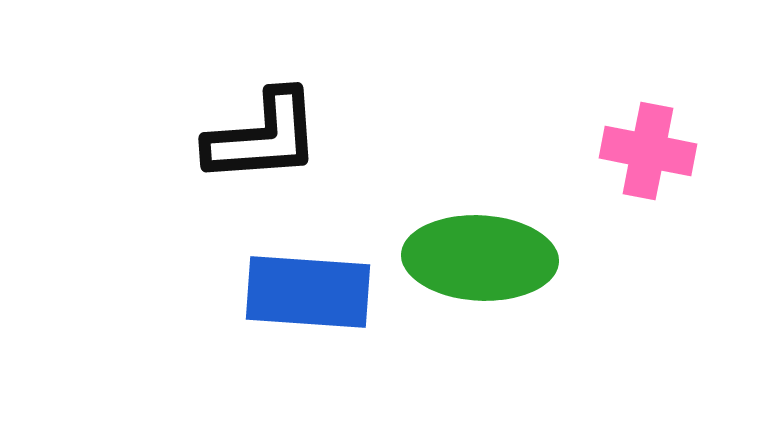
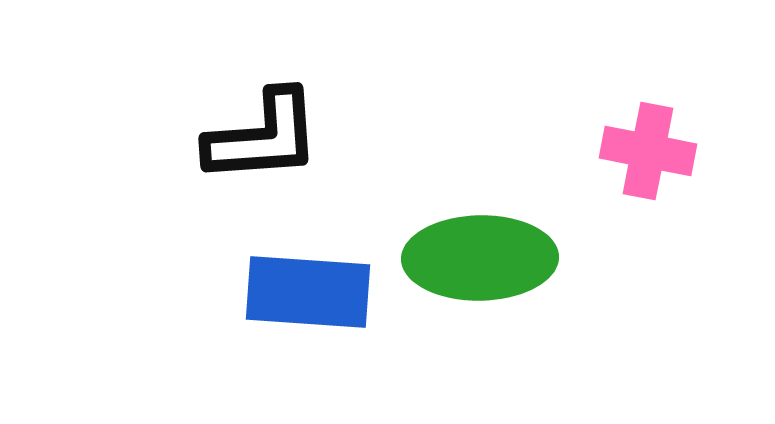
green ellipse: rotated 4 degrees counterclockwise
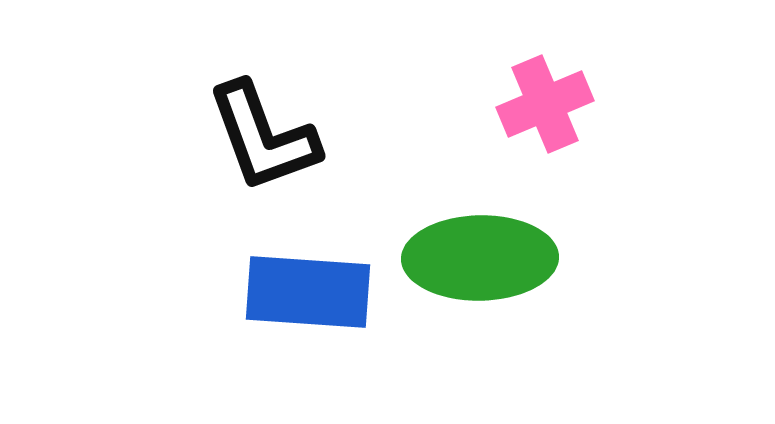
black L-shape: rotated 74 degrees clockwise
pink cross: moved 103 px left, 47 px up; rotated 34 degrees counterclockwise
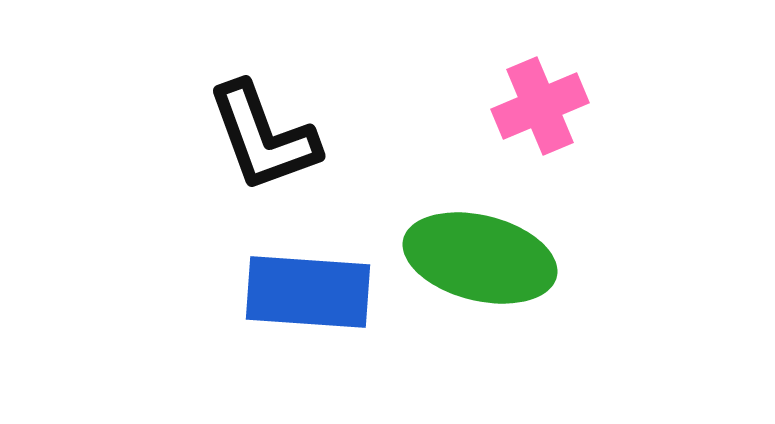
pink cross: moved 5 px left, 2 px down
green ellipse: rotated 15 degrees clockwise
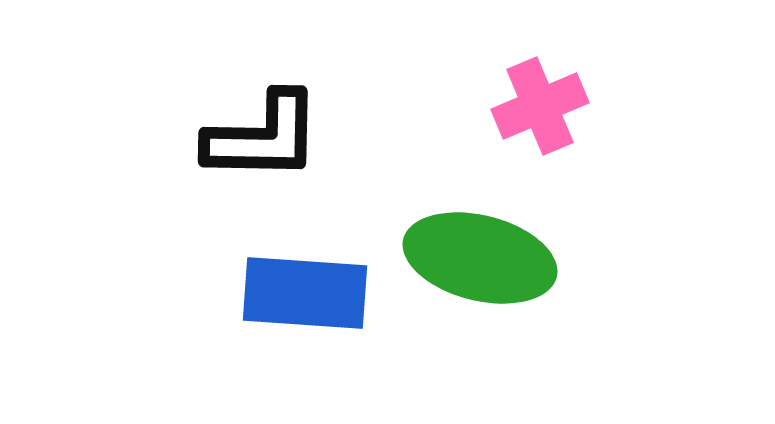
black L-shape: rotated 69 degrees counterclockwise
blue rectangle: moved 3 px left, 1 px down
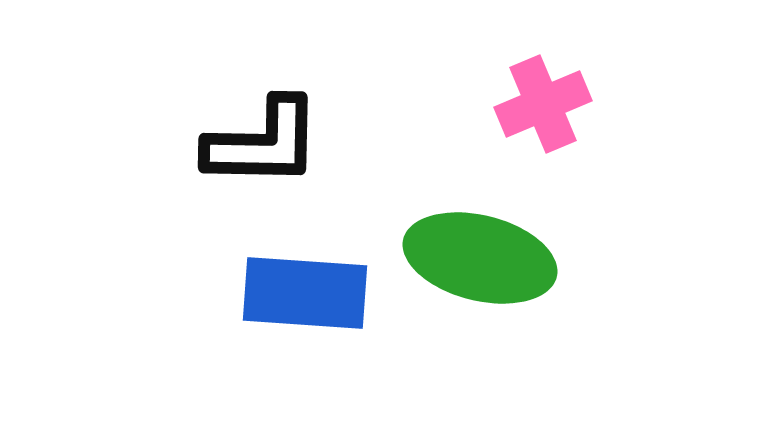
pink cross: moved 3 px right, 2 px up
black L-shape: moved 6 px down
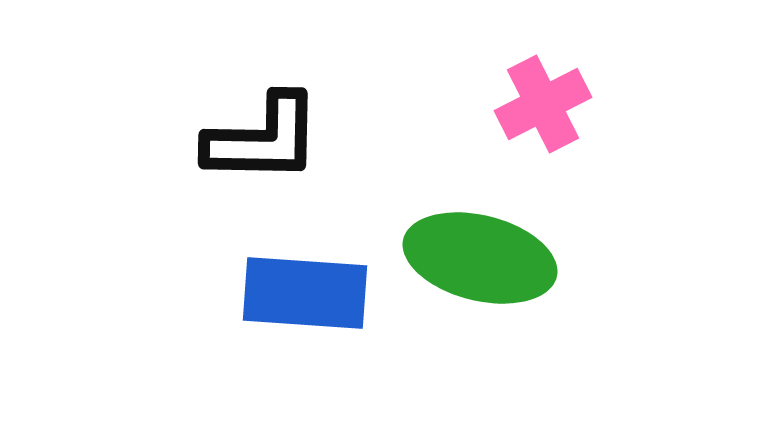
pink cross: rotated 4 degrees counterclockwise
black L-shape: moved 4 px up
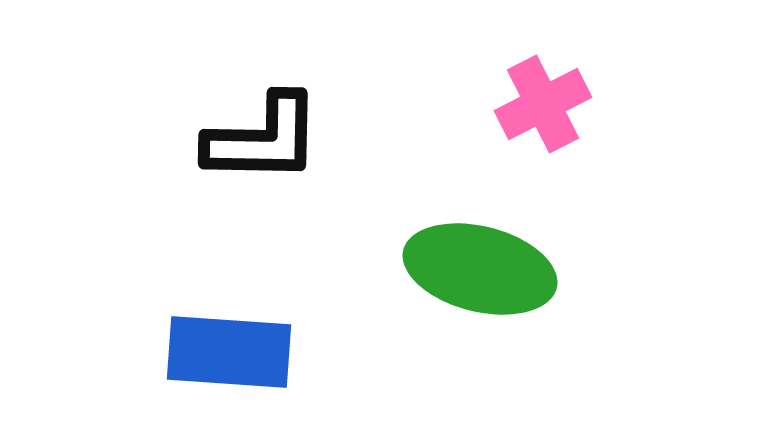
green ellipse: moved 11 px down
blue rectangle: moved 76 px left, 59 px down
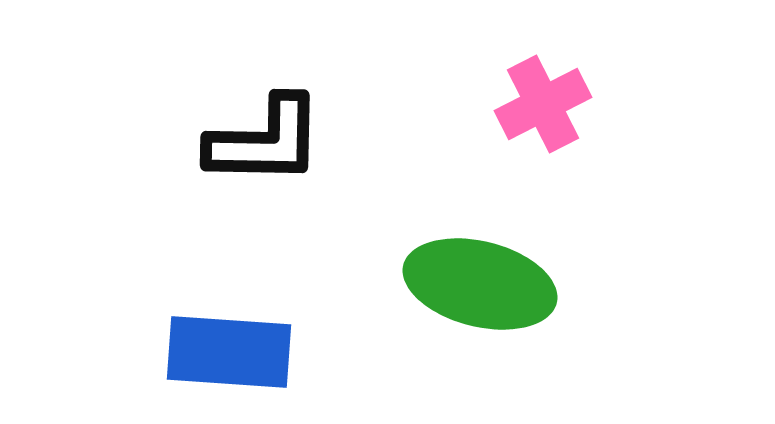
black L-shape: moved 2 px right, 2 px down
green ellipse: moved 15 px down
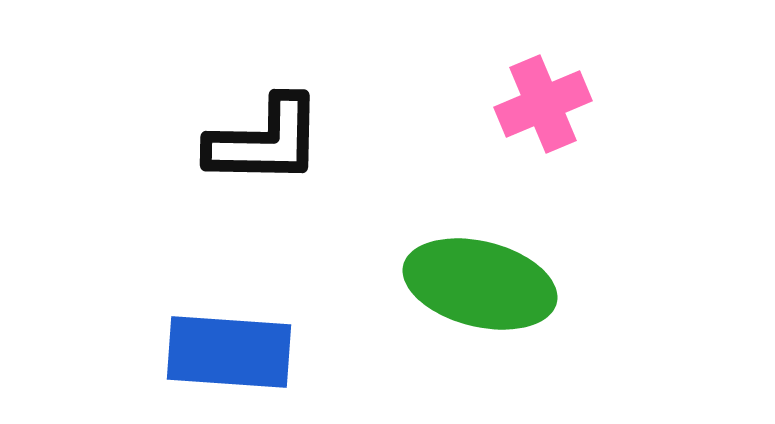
pink cross: rotated 4 degrees clockwise
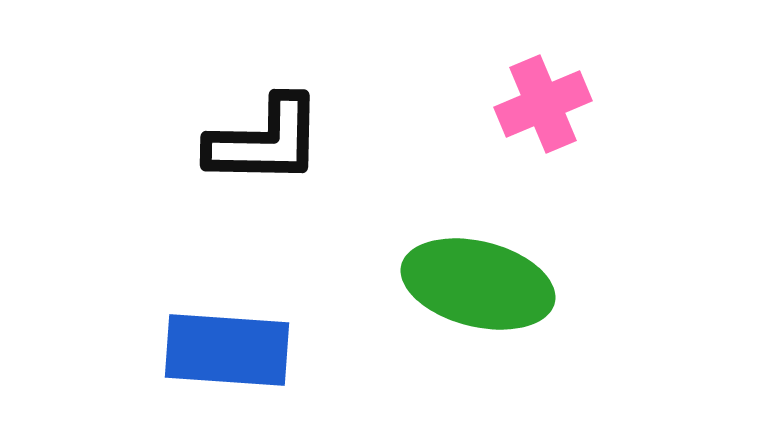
green ellipse: moved 2 px left
blue rectangle: moved 2 px left, 2 px up
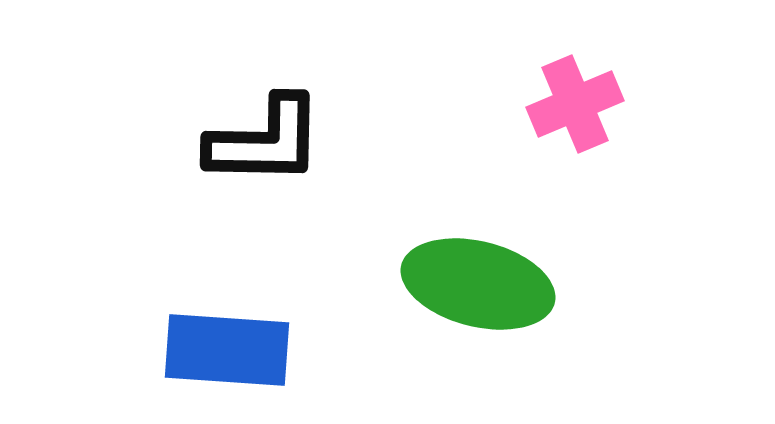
pink cross: moved 32 px right
